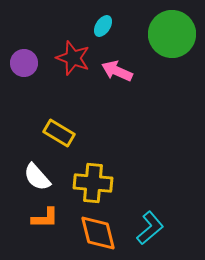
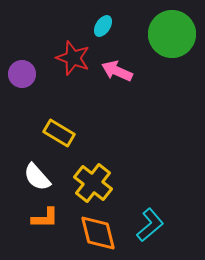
purple circle: moved 2 px left, 11 px down
yellow cross: rotated 33 degrees clockwise
cyan L-shape: moved 3 px up
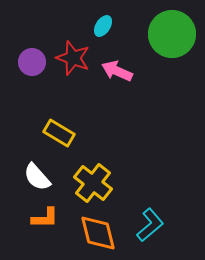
purple circle: moved 10 px right, 12 px up
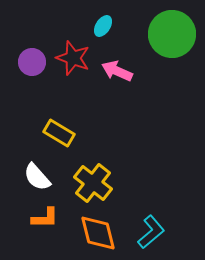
cyan L-shape: moved 1 px right, 7 px down
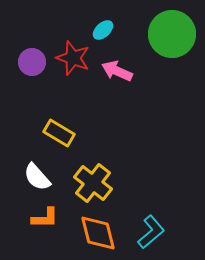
cyan ellipse: moved 4 px down; rotated 15 degrees clockwise
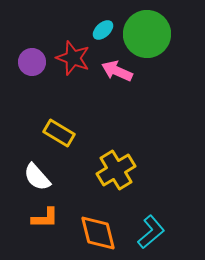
green circle: moved 25 px left
yellow cross: moved 23 px right, 13 px up; rotated 21 degrees clockwise
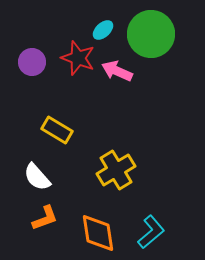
green circle: moved 4 px right
red star: moved 5 px right
yellow rectangle: moved 2 px left, 3 px up
orange L-shape: rotated 20 degrees counterclockwise
orange diamond: rotated 6 degrees clockwise
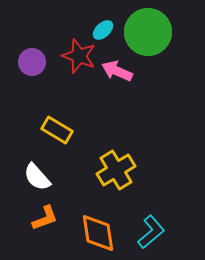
green circle: moved 3 px left, 2 px up
red star: moved 1 px right, 2 px up
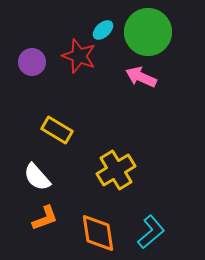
pink arrow: moved 24 px right, 6 px down
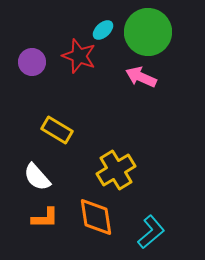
orange L-shape: rotated 20 degrees clockwise
orange diamond: moved 2 px left, 16 px up
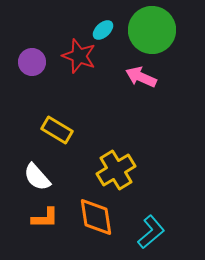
green circle: moved 4 px right, 2 px up
